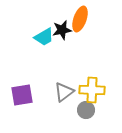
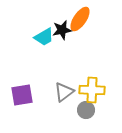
orange ellipse: rotated 15 degrees clockwise
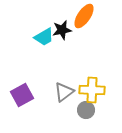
orange ellipse: moved 4 px right, 3 px up
purple square: rotated 20 degrees counterclockwise
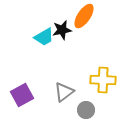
yellow cross: moved 11 px right, 10 px up
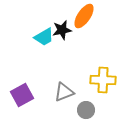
gray triangle: rotated 15 degrees clockwise
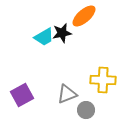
orange ellipse: rotated 15 degrees clockwise
black star: moved 3 px down
gray triangle: moved 3 px right, 2 px down
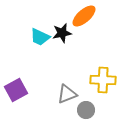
cyan trapezoid: moved 4 px left; rotated 55 degrees clockwise
purple square: moved 6 px left, 5 px up
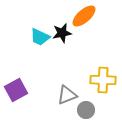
gray triangle: moved 1 px down
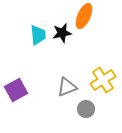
orange ellipse: rotated 25 degrees counterclockwise
cyan trapezoid: moved 2 px left, 2 px up; rotated 120 degrees counterclockwise
yellow cross: rotated 35 degrees counterclockwise
gray triangle: moved 8 px up
gray circle: moved 1 px up
